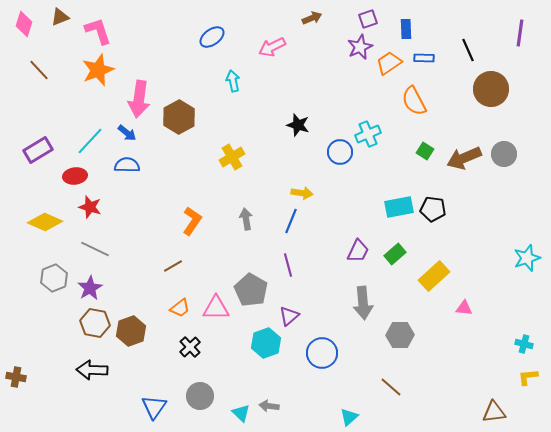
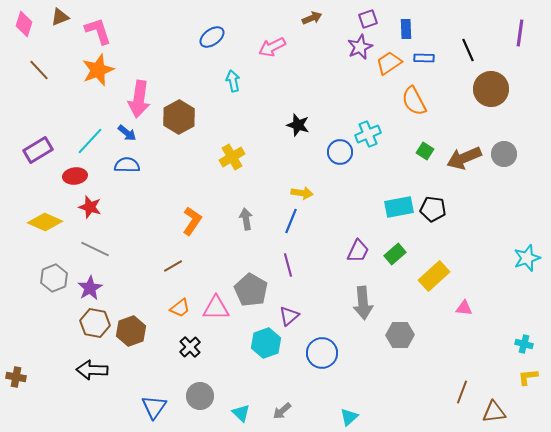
brown line at (391, 387): moved 71 px right, 5 px down; rotated 70 degrees clockwise
gray arrow at (269, 406): moved 13 px right, 5 px down; rotated 48 degrees counterclockwise
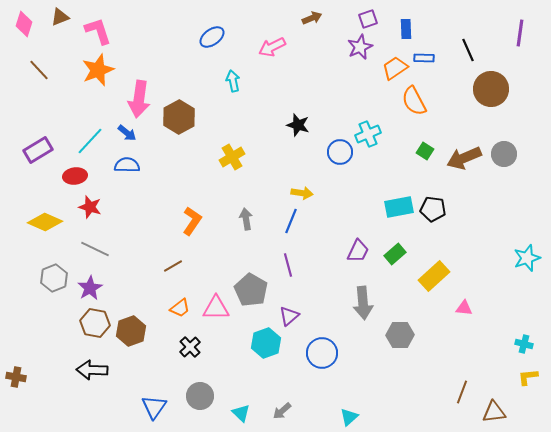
orange trapezoid at (389, 63): moved 6 px right, 5 px down
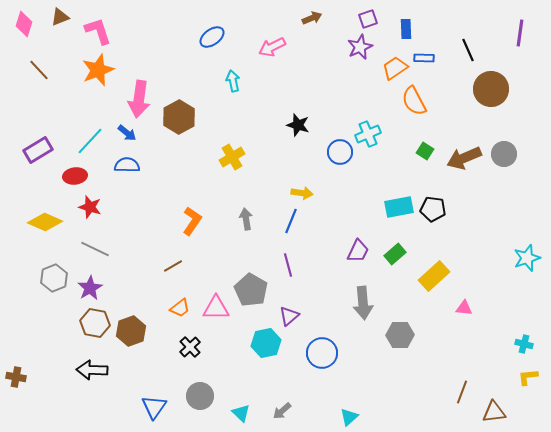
cyan hexagon at (266, 343): rotated 8 degrees clockwise
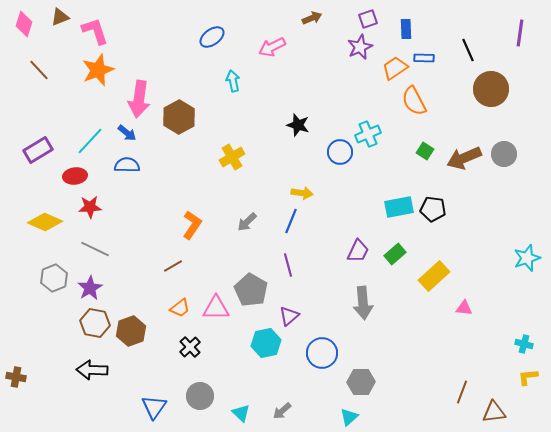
pink L-shape at (98, 31): moved 3 px left
red star at (90, 207): rotated 20 degrees counterclockwise
gray arrow at (246, 219): moved 1 px right, 3 px down; rotated 125 degrees counterclockwise
orange L-shape at (192, 221): moved 4 px down
gray hexagon at (400, 335): moved 39 px left, 47 px down
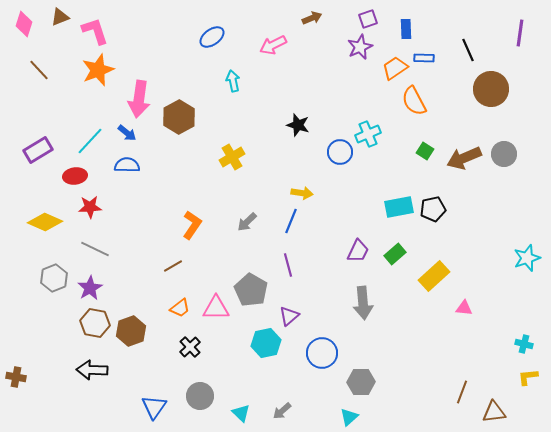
pink arrow at (272, 47): moved 1 px right, 2 px up
black pentagon at (433, 209): rotated 20 degrees counterclockwise
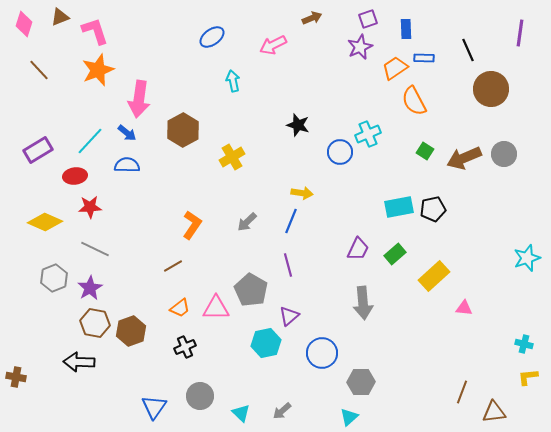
brown hexagon at (179, 117): moved 4 px right, 13 px down
purple trapezoid at (358, 251): moved 2 px up
black cross at (190, 347): moved 5 px left; rotated 20 degrees clockwise
black arrow at (92, 370): moved 13 px left, 8 px up
